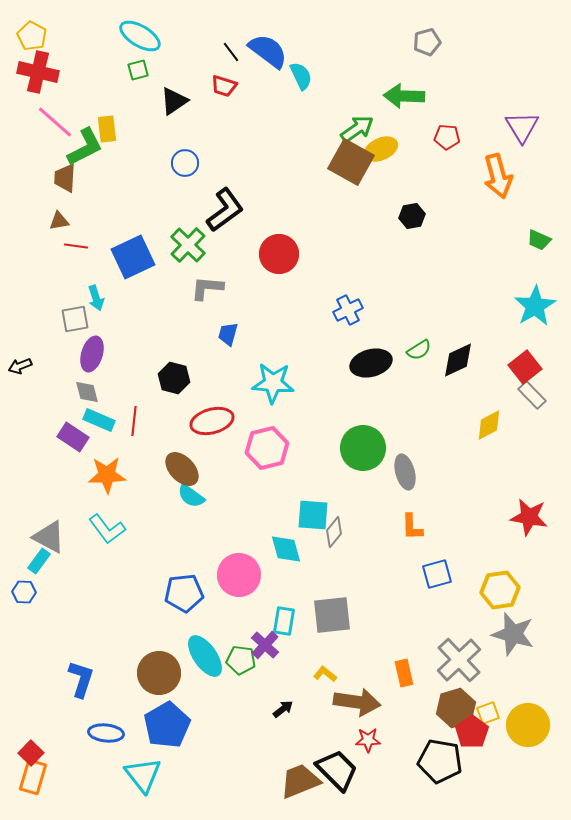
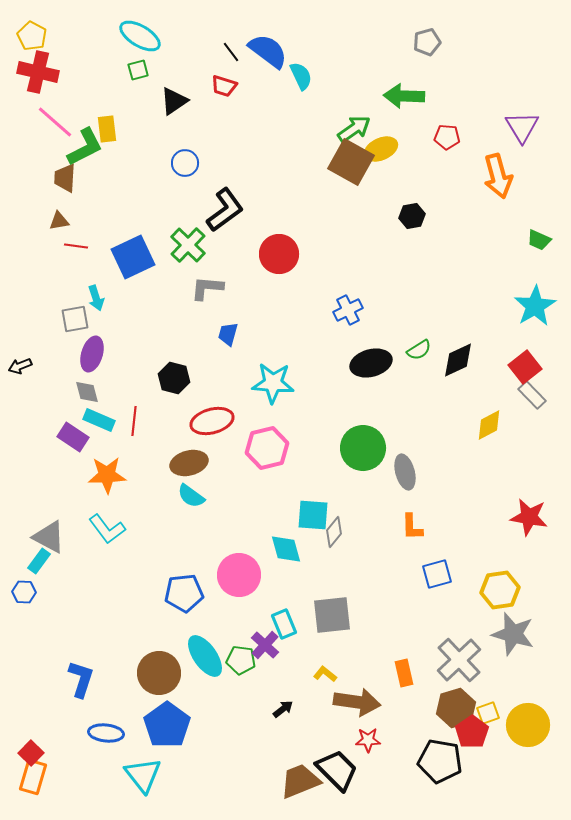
green arrow at (357, 129): moved 3 px left
brown ellipse at (182, 469): moved 7 px right, 6 px up; rotated 60 degrees counterclockwise
cyan rectangle at (284, 621): moved 3 px down; rotated 32 degrees counterclockwise
blue pentagon at (167, 725): rotated 6 degrees counterclockwise
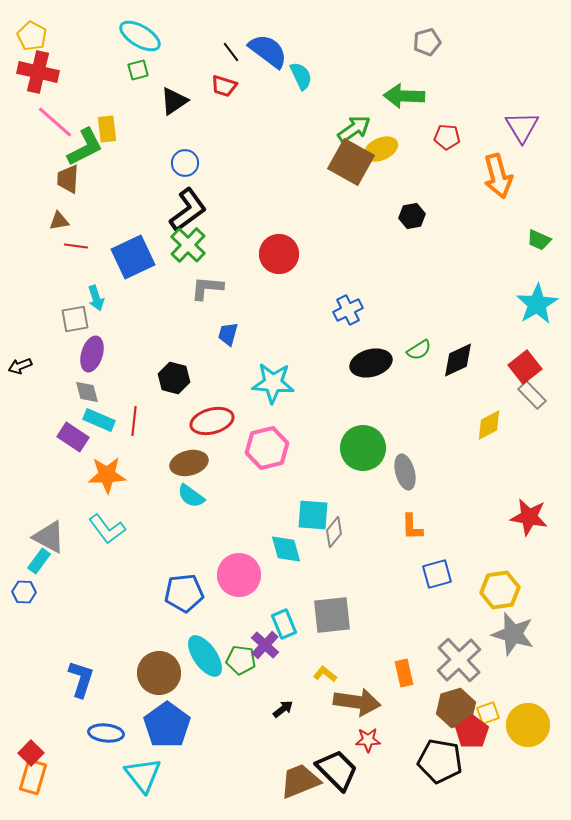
brown trapezoid at (65, 178): moved 3 px right, 1 px down
black L-shape at (225, 210): moved 37 px left
cyan star at (535, 306): moved 2 px right, 2 px up
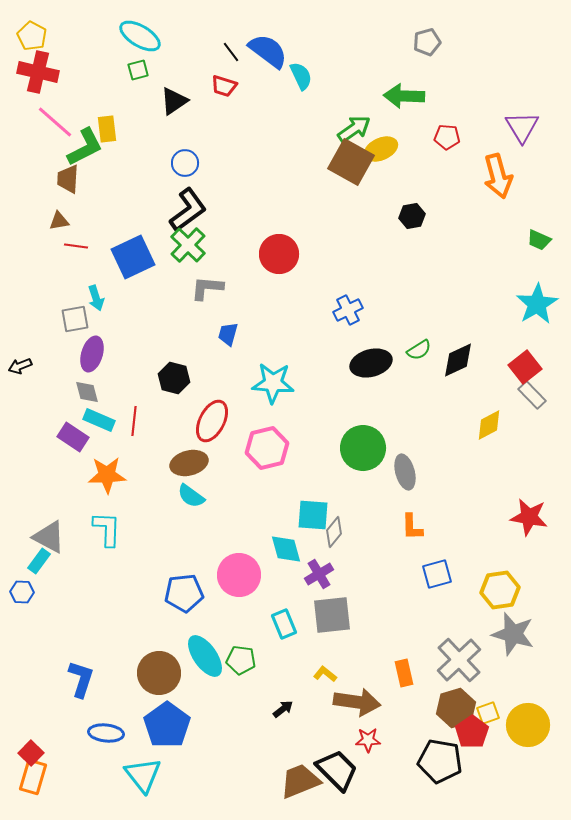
red ellipse at (212, 421): rotated 48 degrees counterclockwise
cyan L-shape at (107, 529): rotated 141 degrees counterclockwise
blue hexagon at (24, 592): moved 2 px left
purple cross at (265, 645): moved 54 px right, 71 px up; rotated 16 degrees clockwise
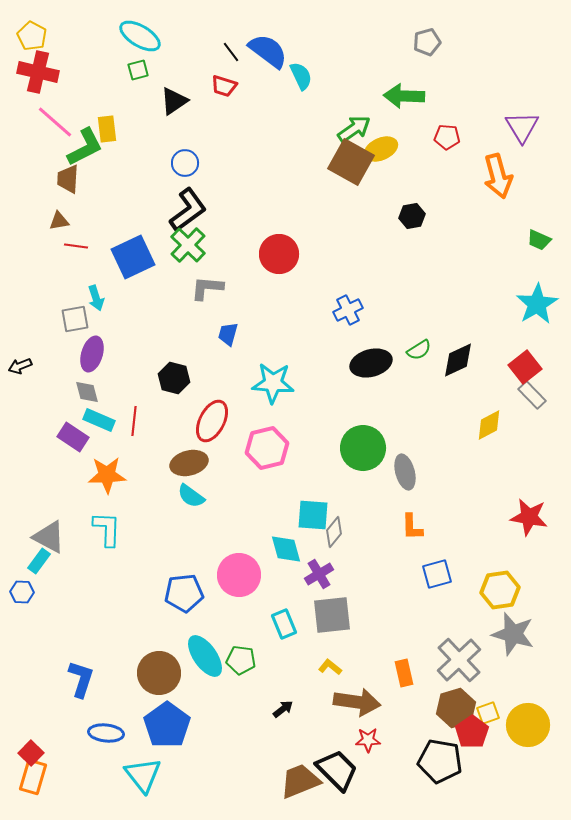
yellow L-shape at (325, 674): moved 5 px right, 7 px up
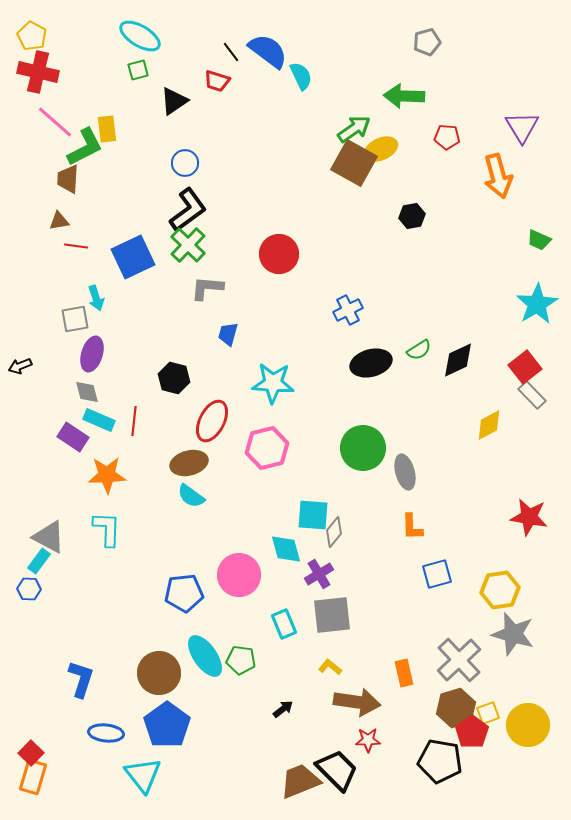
red trapezoid at (224, 86): moved 7 px left, 5 px up
brown square at (351, 162): moved 3 px right, 1 px down
blue hexagon at (22, 592): moved 7 px right, 3 px up
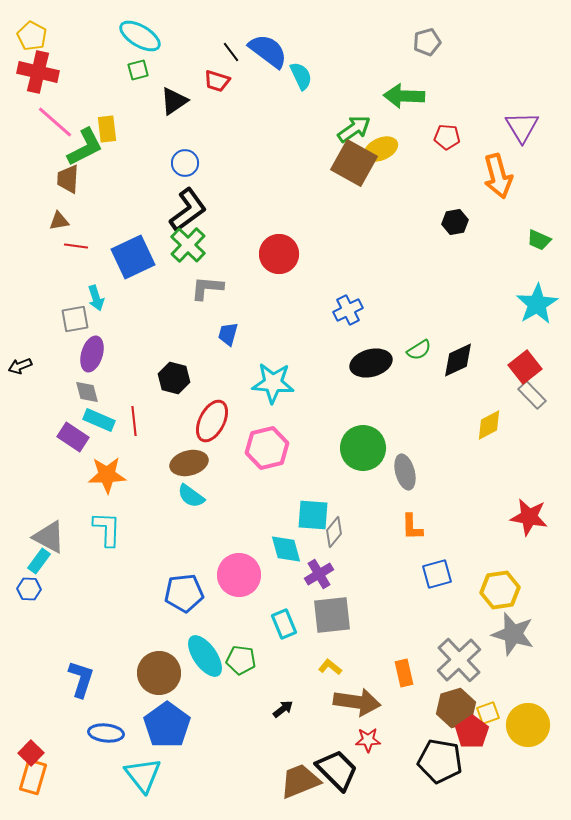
black hexagon at (412, 216): moved 43 px right, 6 px down
red line at (134, 421): rotated 12 degrees counterclockwise
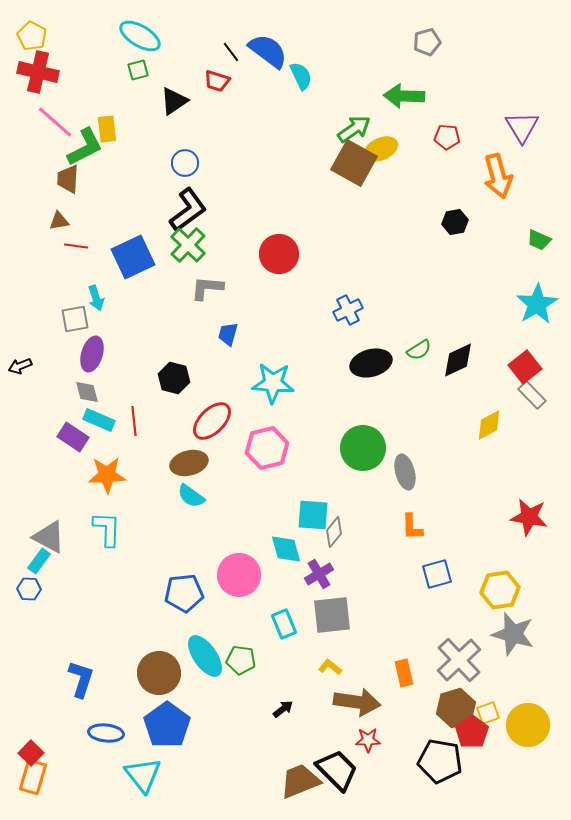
red ellipse at (212, 421): rotated 18 degrees clockwise
